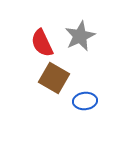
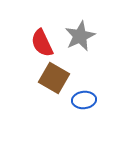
blue ellipse: moved 1 px left, 1 px up
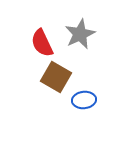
gray star: moved 2 px up
brown square: moved 2 px right, 1 px up
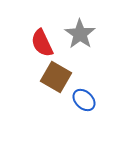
gray star: rotated 12 degrees counterclockwise
blue ellipse: rotated 50 degrees clockwise
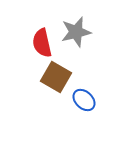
gray star: moved 4 px left, 2 px up; rotated 24 degrees clockwise
red semicircle: rotated 12 degrees clockwise
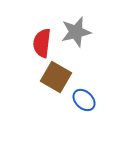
red semicircle: rotated 20 degrees clockwise
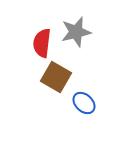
blue ellipse: moved 3 px down
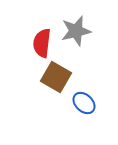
gray star: moved 1 px up
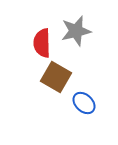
red semicircle: rotated 8 degrees counterclockwise
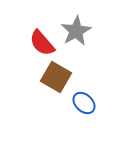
gray star: rotated 16 degrees counterclockwise
red semicircle: rotated 40 degrees counterclockwise
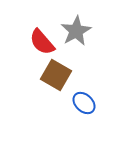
red semicircle: moved 1 px up
brown square: moved 2 px up
